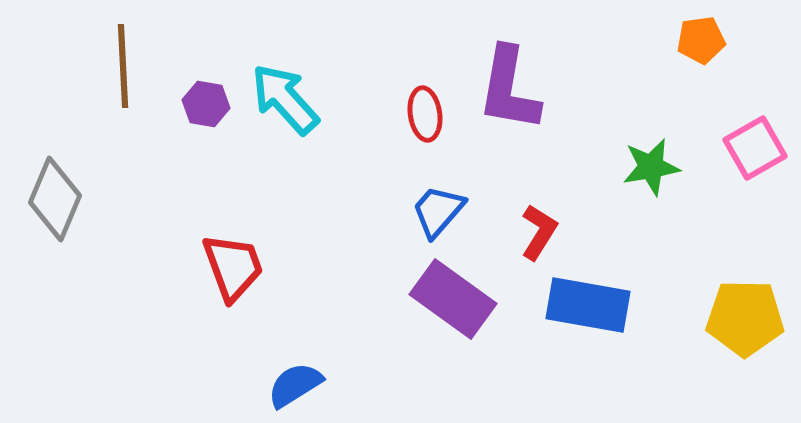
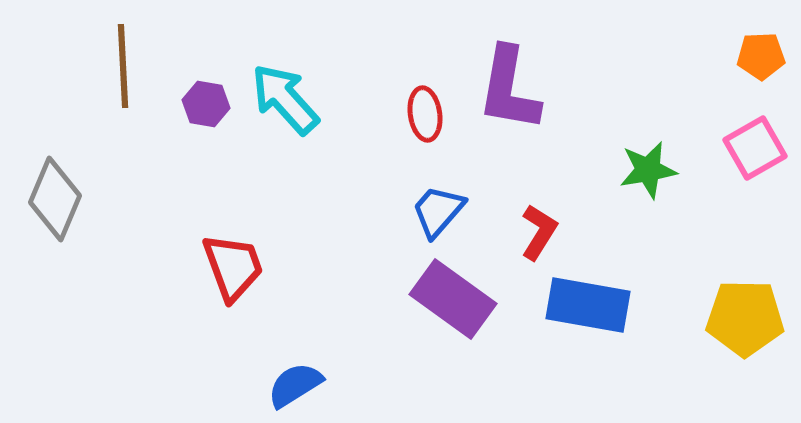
orange pentagon: moved 60 px right, 16 px down; rotated 6 degrees clockwise
green star: moved 3 px left, 3 px down
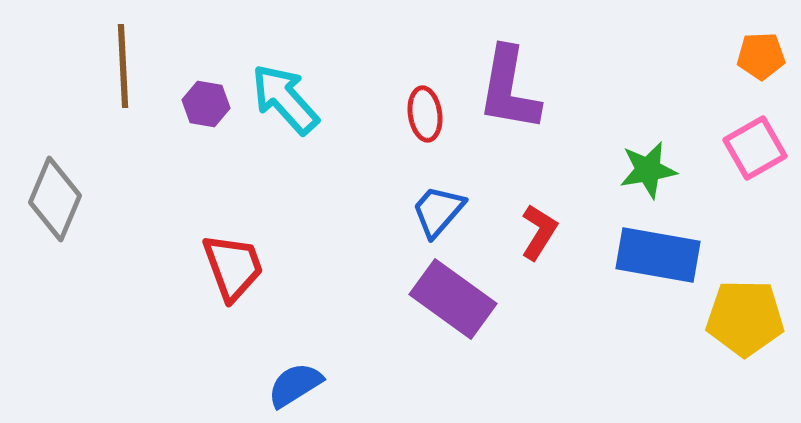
blue rectangle: moved 70 px right, 50 px up
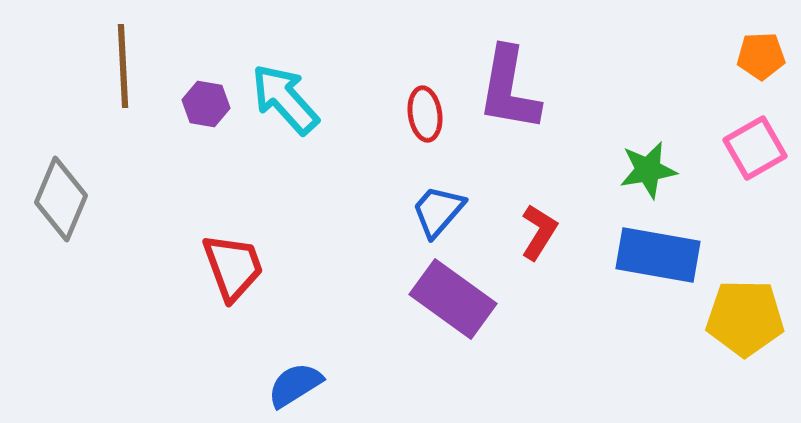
gray diamond: moved 6 px right
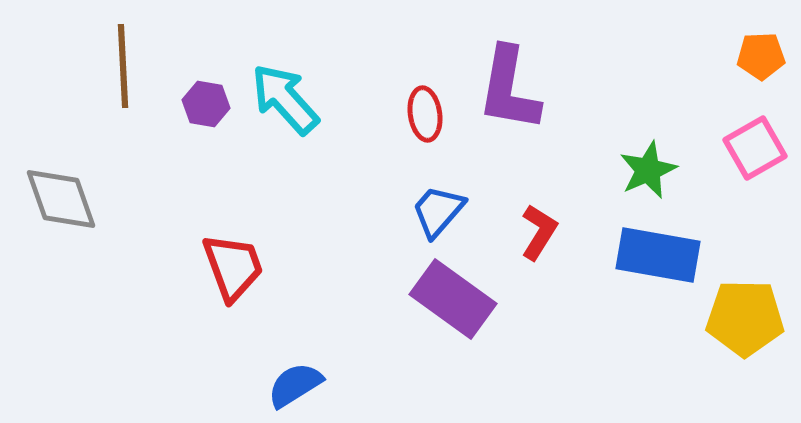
green star: rotated 14 degrees counterclockwise
gray diamond: rotated 42 degrees counterclockwise
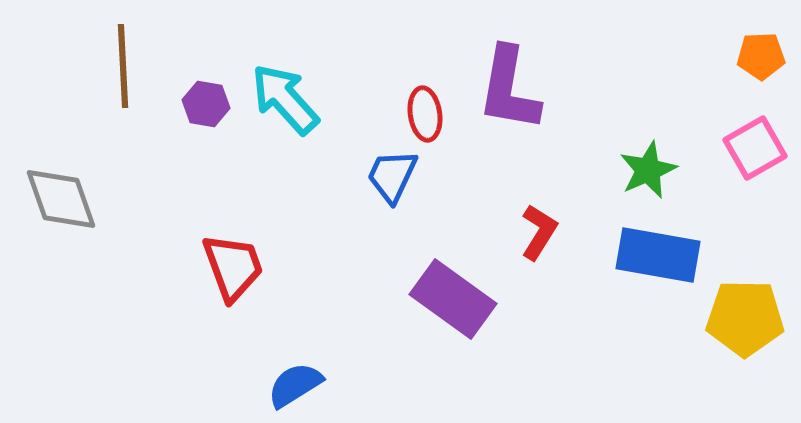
blue trapezoid: moved 46 px left, 35 px up; rotated 16 degrees counterclockwise
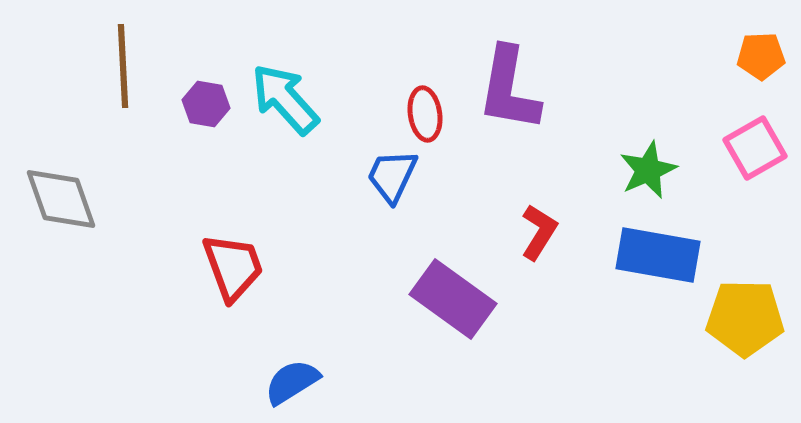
blue semicircle: moved 3 px left, 3 px up
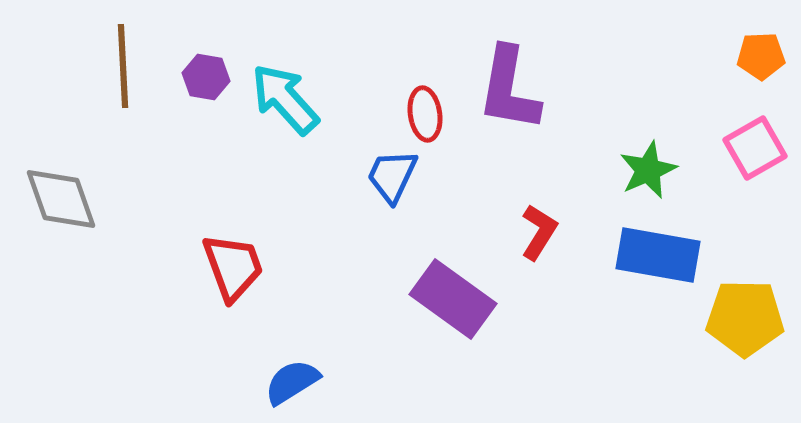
purple hexagon: moved 27 px up
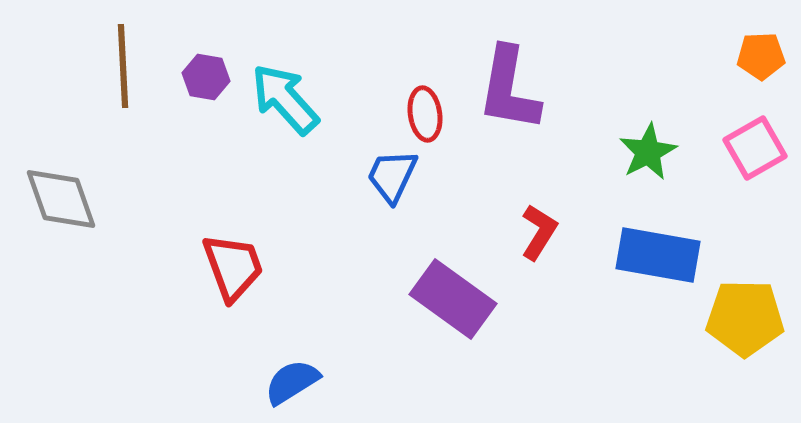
green star: moved 18 px up; rotated 4 degrees counterclockwise
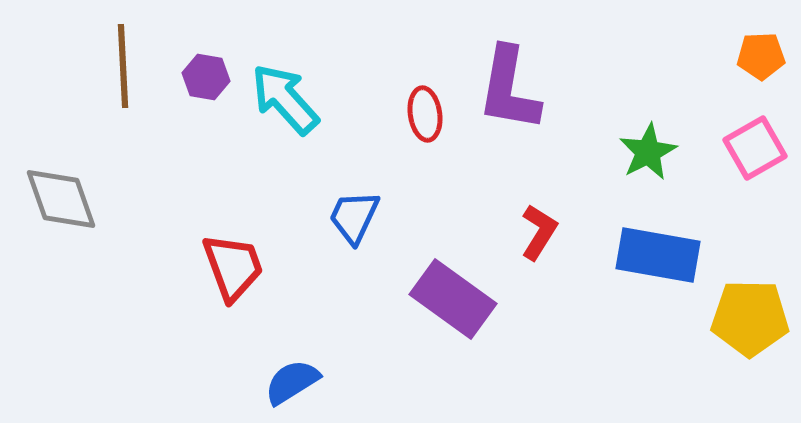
blue trapezoid: moved 38 px left, 41 px down
yellow pentagon: moved 5 px right
